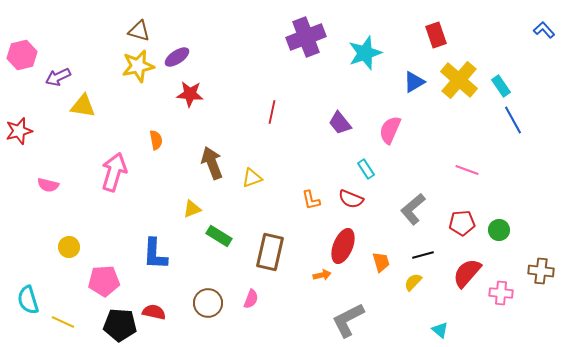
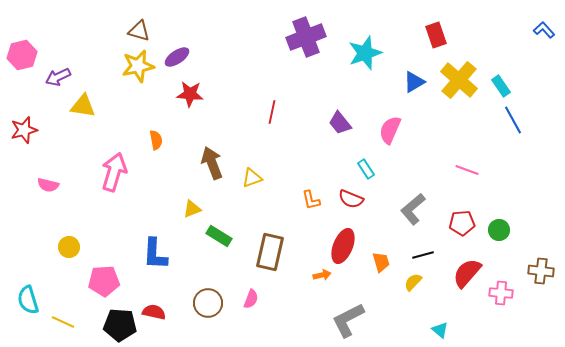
red star at (19, 131): moved 5 px right, 1 px up
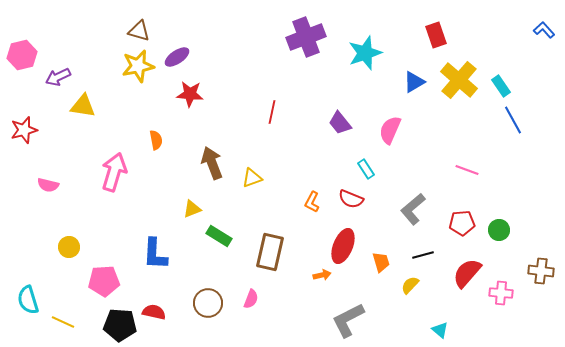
orange L-shape at (311, 200): moved 1 px right, 2 px down; rotated 40 degrees clockwise
yellow semicircle at (413, 282): moved 3 px left, 3 px down
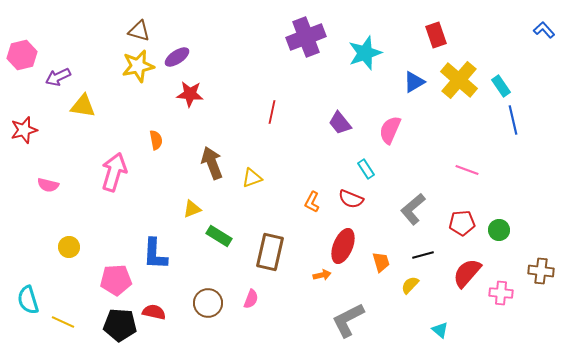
blue line at (513, 120): rotated 16 degrees clockwise
pink pentagon at (104, 281): moved 12 px right, 1 px up
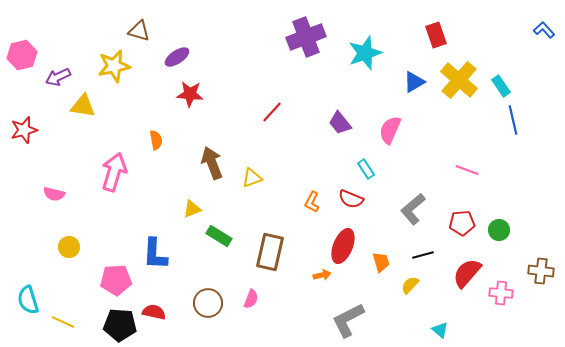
yellow star at (138, 66): moved 24 px left
red line at (272, 112): rotated 30 degrees clockwise
pink semicircle at (48, 185): moved 6 px right, 9 px down
